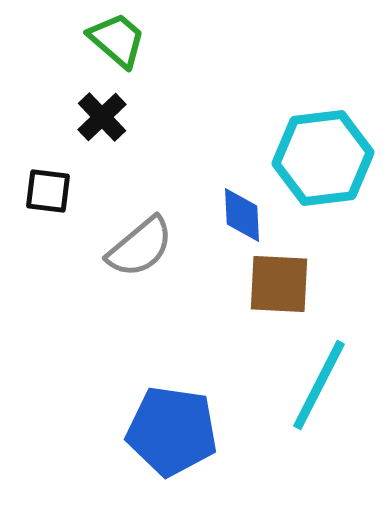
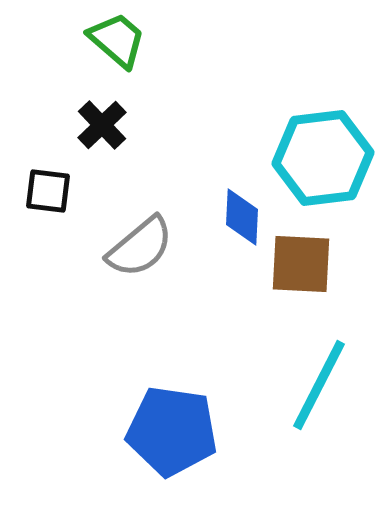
black cross: moved 8 px down
blue diamond: moved 2 px down; rotated 6 degrees clockwise
brown square: moved 22 px right, 20 px up
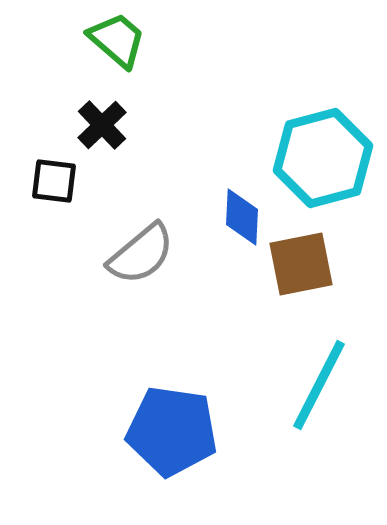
cyan hexagon: rotated 8 degrees counterclockwise
black square: moved 6 px right, 10 px up
gray semicircle: moved 1 px right, 7 px down
brown square: rotated 14 degrees counterclockwise
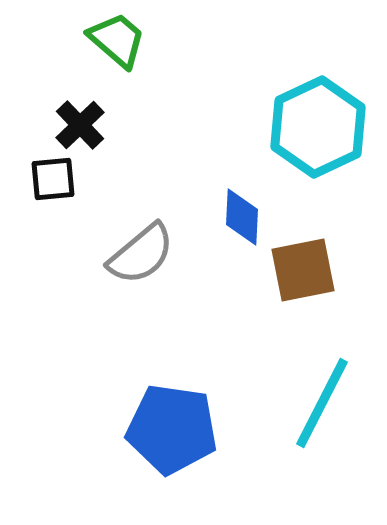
black cross: moved 22 px left
cyan hexagon: moved 5 px left, 31 px up; rotated 10 degrees counterclockwise
black square: moved 1 px left, 2 px up; rotated 12 degrees counterclockwise
brown square: moved 2 px right, 6 px down
cyan line: moved 3 px right, 18 px down
blue pentagon: moved 2 px up
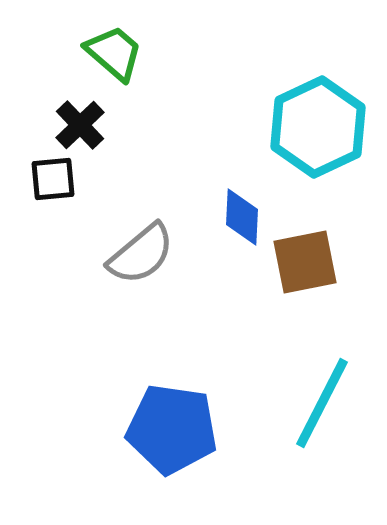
green trapezoid: moved 3 px left, 13 px down
brown square: moved 2 px right, 8 px up
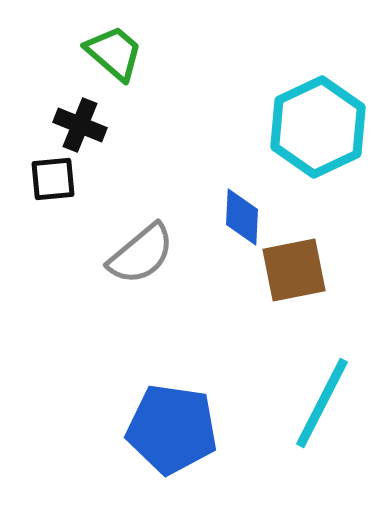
black cross: rotated 24 degrees counterclockwise
brown square: moved 11 px left, 8 px down
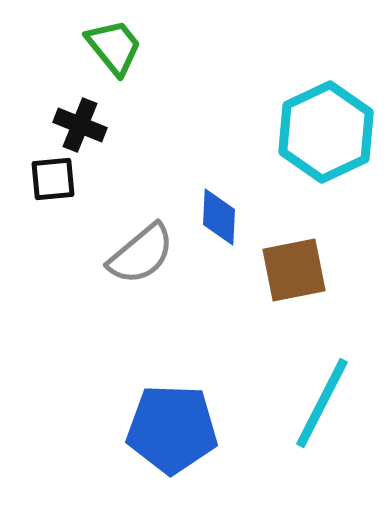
green trapezoid: moved 6 px up; rotated 10 degrees clockwise
cyan hexagon: moved 8 px right, 5 px down
blue diamond: moved 23 px left
blue pentagon: rotated 6 degrees counterclockwise
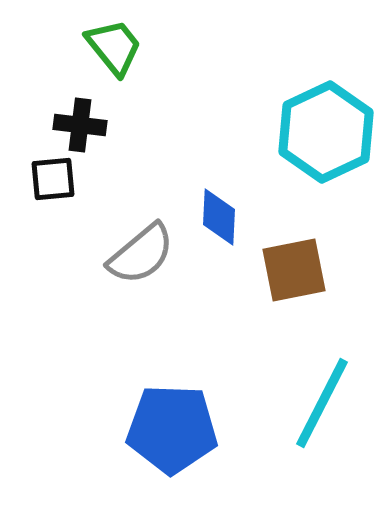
black cross: rotated 15 degrees counterclockwise
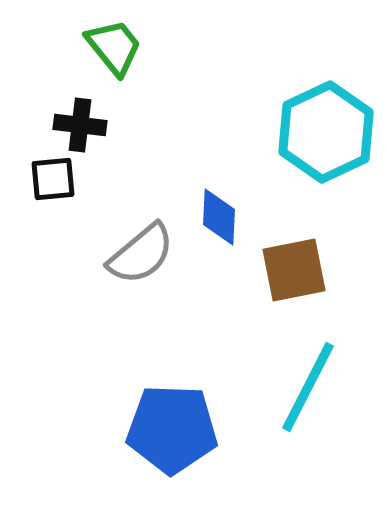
cyan line: moved 14 px left, 16 px up
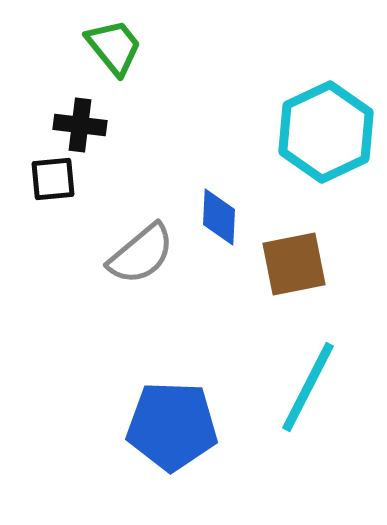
brown square: moved 6 px up
blue pentagon: moved 3 px up
